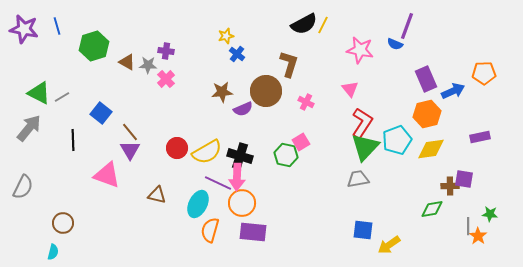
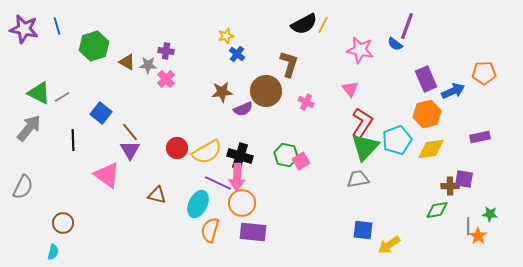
blue semicircle at (395, 44): rotated 14 degrees clockwise
pink square at (301, 142): moved 19 px down
pink triangle at (107, 175): rotated 16 degrees clockwise
green diamond at (432, 209): moved 5 px right, 1 px down
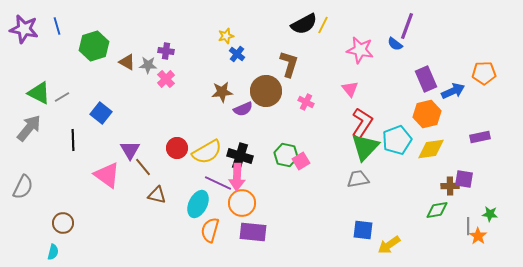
brown line at (130, 132): moved 13 px right, 35 px down
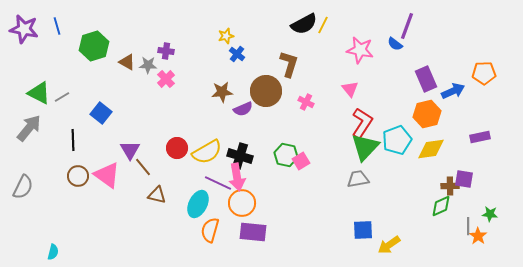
pink arrow at (237, 177): rotated 12 degrees counterclockwise
green diamond at (437, 210): moved 4 px right, 4 px up; rotated 15 degrees counterclockwise
brown circle at (63, 223): moved 15 px right, 47 px up
blue square at (363, 230): rotated 10 degrees counterclockwise
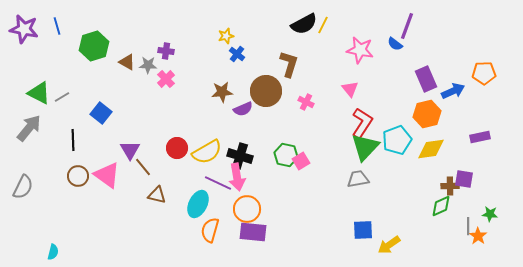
orange circle at (242, 203): moved 5 px right, 6 px down
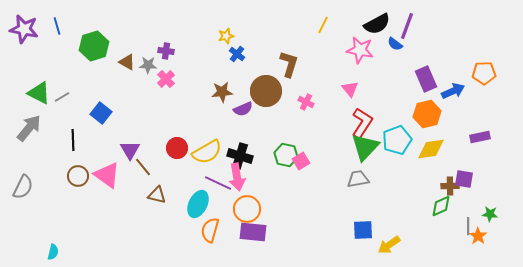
black semicircle at (304, 24): moved 73 px right
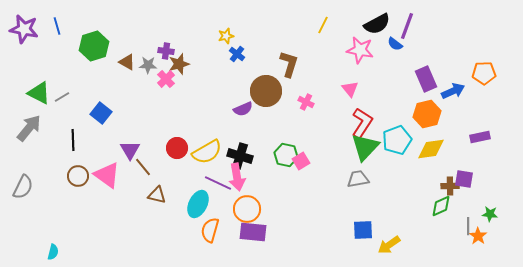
brown star at (222, 92): moved 43 px left, 28 px up; rotated 10 degrees counterclockwise
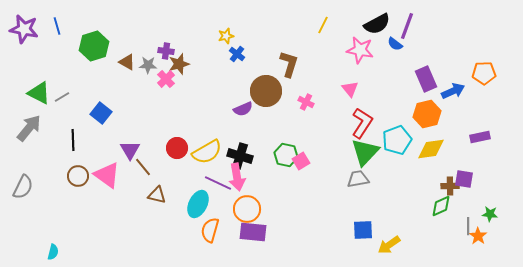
green triangle at (365, 147): moved 5 px down
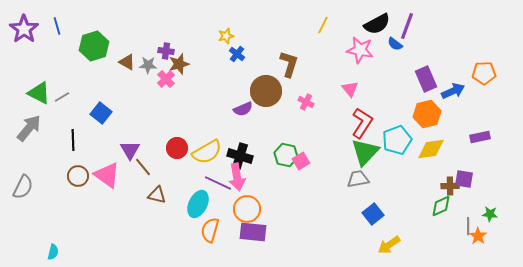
purple star at (24, 29): rotated 24 degrees clockwise
blue square at (363, 230): moved 10 px right, 16 px up; rotated 35 degrees counterclockwise
